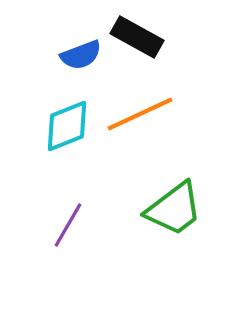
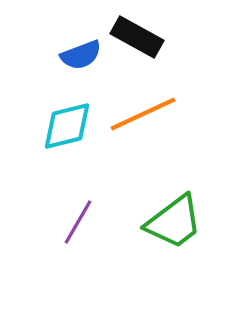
orange line: moved 3 px right
cyan diamond: rotated 8 degrees clockwise
green trapezoid: moved 13 px down
purple line: moved 10 px right, 3 px up
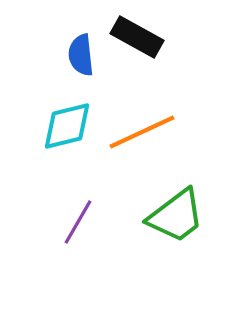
blue semicircle: rotated 105 degrees clockwise
orange line: moved 1 px left, 18 px down
green trapezoid: moved 2 px right, 6 px up
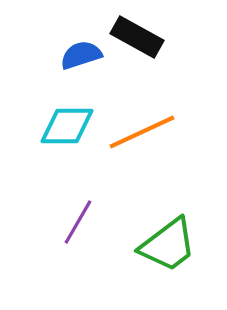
blue semicircle: rotated 78 degrees clockwise
cyan diamond: rotated 14 degrees clockwise
green trapezoid: moved 8 px left, 29 px down
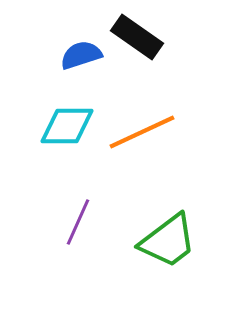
black rectangle: rotated 6 degrees clockwise
purple line: rotated 6 degrees counterclockwise
green trapezoid: moved 4 px up
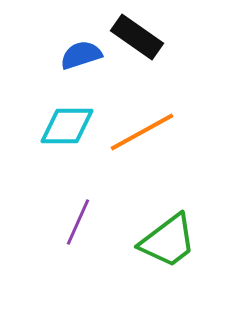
orange line: rotated 4 degrees counterclockwise
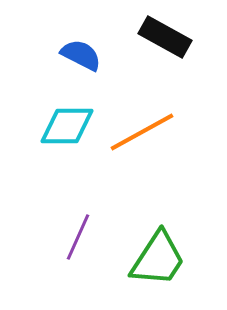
black rectangle: moved 28 px right; rotated 6 degrees counterclockwise
blue semicircle: rotated 45 degrees clockwise
purple line: moved 15 px down
green trapezoid: moved 10 px left, 18 px down; rotated 20 degrees counterclockwise
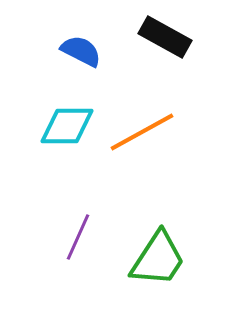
blue semicircle: moved 4 px up
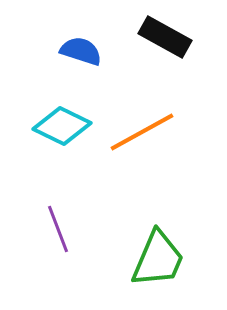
blue semicircle: rotated 9 degrees counterclockwise
cyan diamond: moved 5 px left; rotated 26 degrees clockwise
purple line: moved 20 px left, 8 px up; rotated 45 degrees counterclockwise
green trapezoid: rotated 10 degrees counterclockwise
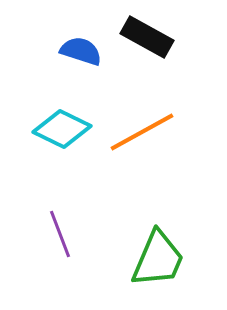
black rectangle: moved 18 px left
cyan diamond: moved 3 px down
purple line: moved 2 px right, 5 px down
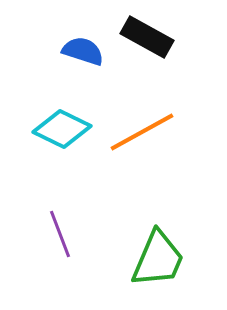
blue semicircle: moved 2 px right
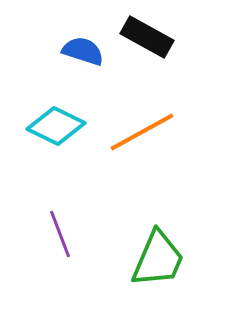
cyan diamond: moved 6 px left, 3 px up
